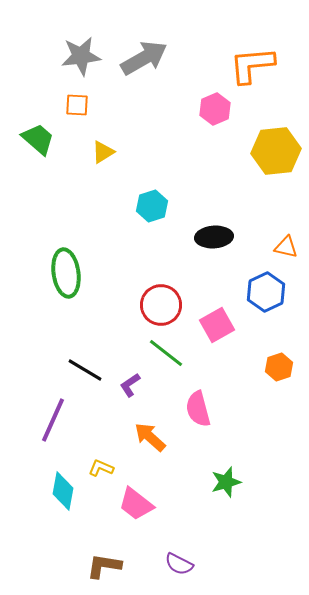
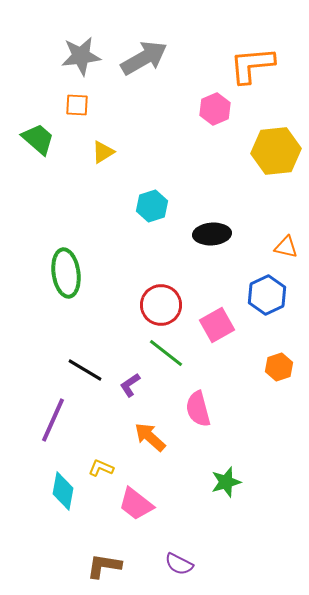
black ellipse: moved 2 px left, 3 px up
blue hexagon: moved 1 px right, 3 px down
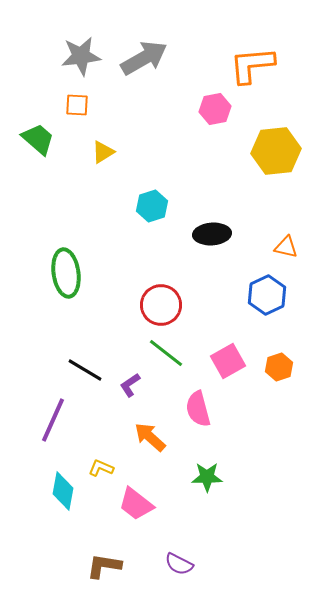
pink hexagon: rotated 12 degrees clockwise
pink square: moved 11 px right, 36 px down
green star: moved 19 px left, 5 px up; rotated 16 degrees clockwise
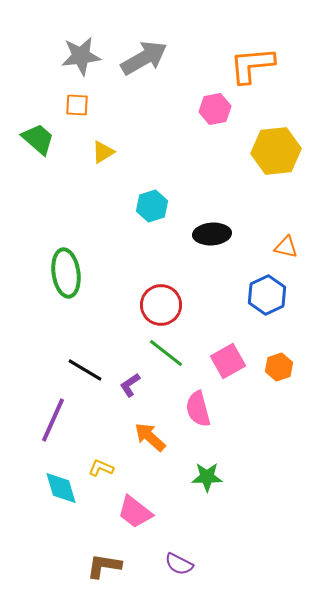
cyan diamond: moved 2 px left, 3 px up; rotated 27 degrees counterclockwise
pink trapezoid: moved 1 px left, 8 px down
